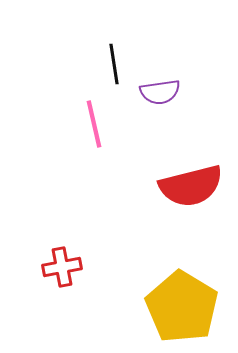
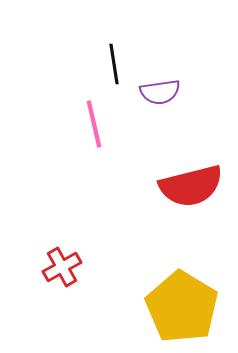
red cross: rotated 18 degrees counterclockwise
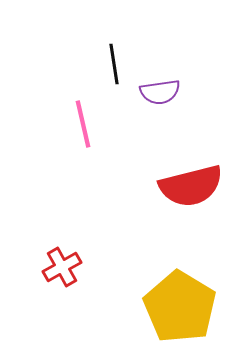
pink line: moved 11 px left
yellow pentagon: moved 2 px left
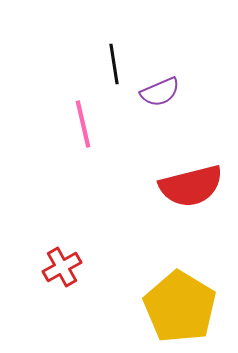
purple semicircle: rotated 15 degrees counterclockwise
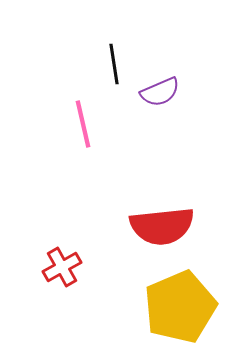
red semicircle: moved 29 px left, 40 px down; rotated 8 degrees clockwise
yellow pentagon: rotated 18 degrees clockwise
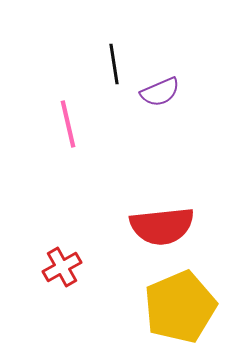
pink line: moved 15 px left
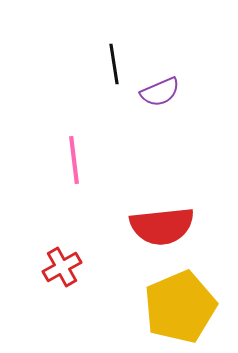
pink line: moved 6 px right, 36 px down; rotated 6 degrees clockwise
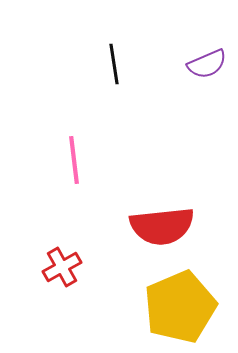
purple semicircle: moved 47 px right, 28 px up
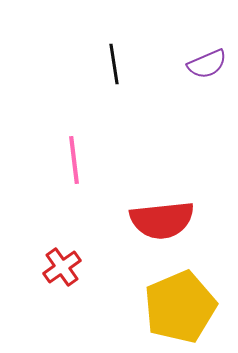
red semicircle: moved 6 px up
red cross: rotated 6 degrees counterclockwise
